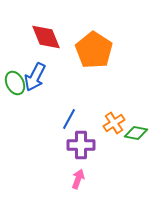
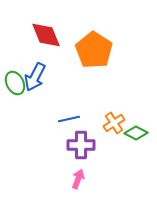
red diamond: moved 2 px up
blue line: rotated 50 degrees clockwise
green diamond: rotated 15 degrees clockwise
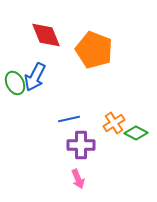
orange pentagon: rotated 12 degrees counterclockwise
pink arrow: rotated 138 degrees clockwise
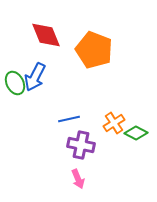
purple cross: rotated 12 degrees clockwise
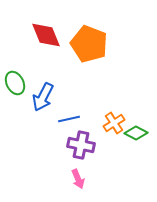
orange pentagon: moved 5 px left, 6 px up
blue arrow: moved 8 px right, 20 px down
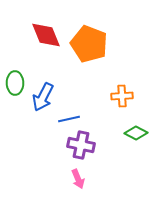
green ellipse: rotated 25 degrees clockwise
orange cross: moved 8 px right, 27 px up; rotated 30 degrees clockwise
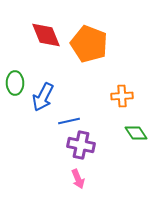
blue line: moved 2 px down
green diamond: rotated 30 degrees clockwise
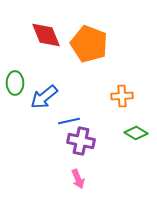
blue arrow: moved 1 px right; rotated 24 degrees clockwise
green diamond: rotated 25 degrees counterclockwise
purple cross: moved 4 px up
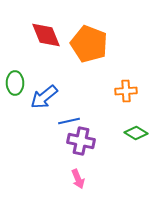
orange cross: moved 4 px right, 5 px up
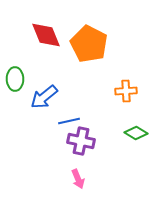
orange pentagon: rotated 6 degrees clockwise
green ellipse: moved 4 px up
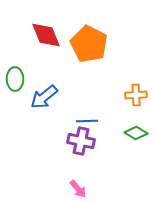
orange cross: moved 10 px right, 4 px down
blue line: moved 18 px right; rotated 10 degrees clockwise
pink arrow: moved 10 px down; rotated 18 degrees counterclockwise
